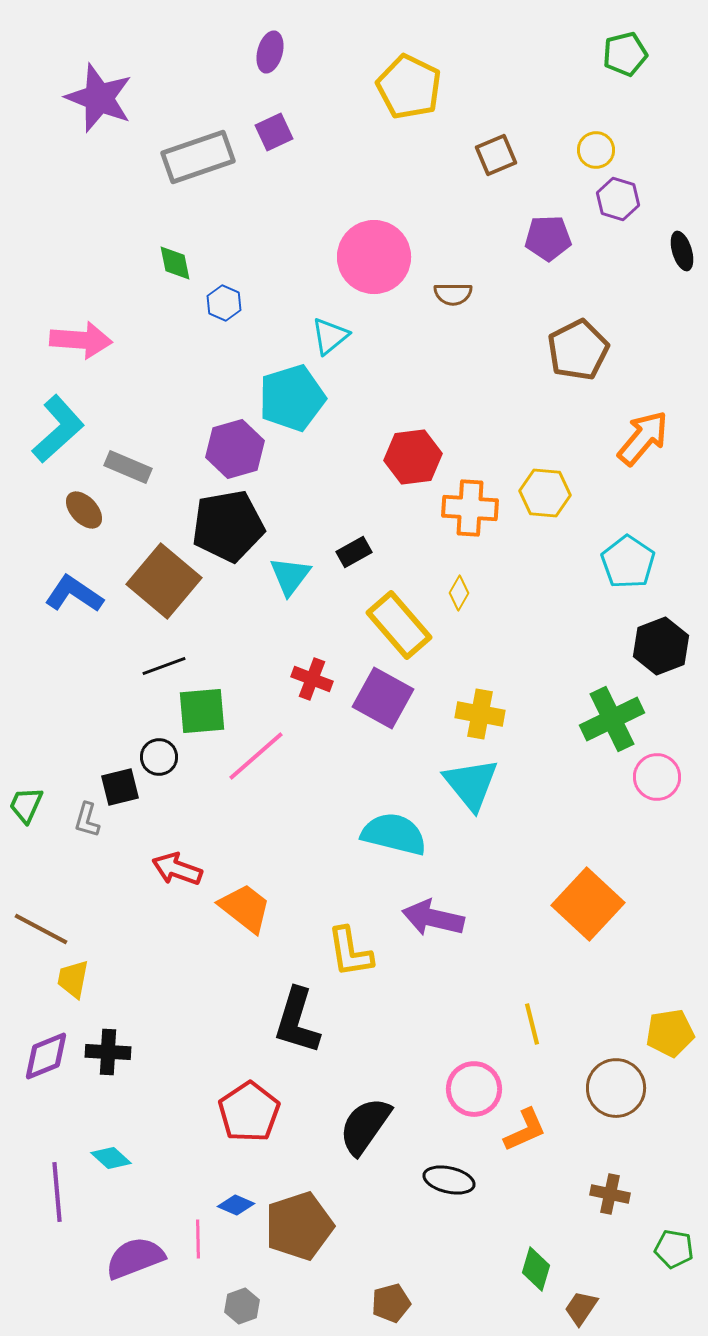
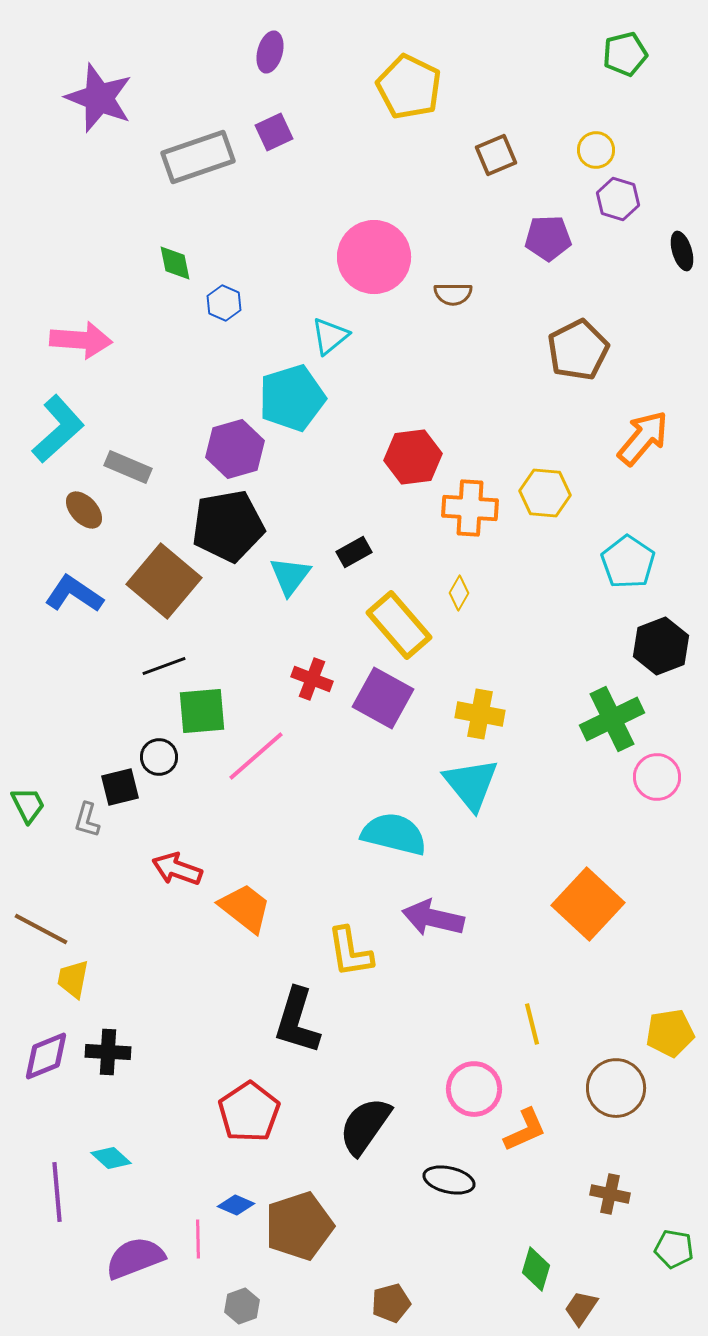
green trapezoid at (26, 805): moved 2 px right; rotated 129 degrees clockwise
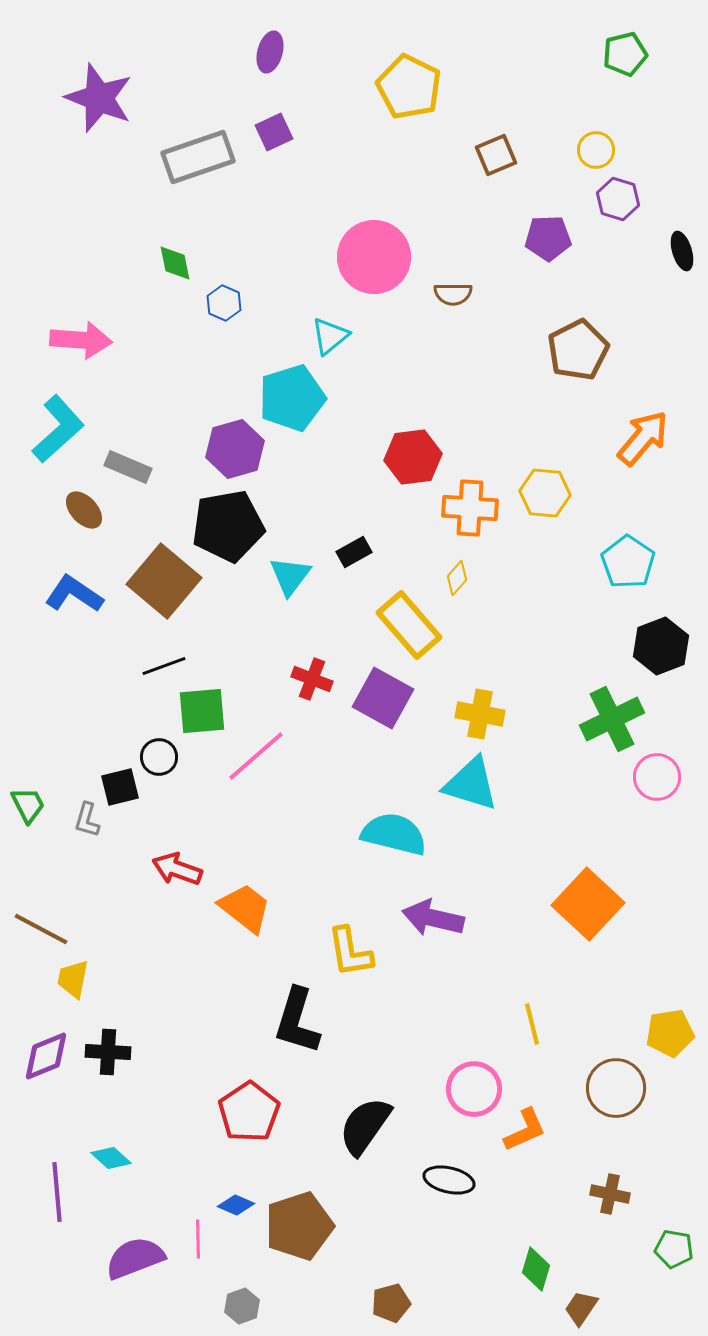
yellow diamond at (459, 593): moved 2 px left, 15 px up; rotated 12 degrees clockwise
yellow rectangle at (399, 625): moved 10 px right
cyan triangle at (471, 784): rotated 34 degrees counterclockwise
